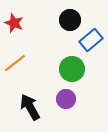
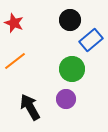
orange line: moved 2 px up
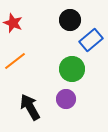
red star: moved 1 px left
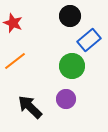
black circle: moved 4 px up
blue rectangle: moved 2 px left
green circle: moved 3 px up
black arrow: rotated 16 degrees counterclockwise
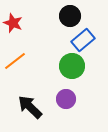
blue rectangle: moved 6 px left
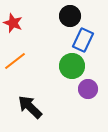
blue rectangle: rotated 25 degrees counterclockwise
purple circle: moved 22 px right, 10 px up
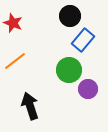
blue rectangle: rotated 15 degrees clockwise
green circle: moved 3 px left, 4 px down
black arrow: moved 1 px up; rotated 28 degrees clockwise
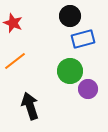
blue rectangle: moved 1 px up; rotated 35 degrees clockwise
green circle: moved 1 px right, 1 px down
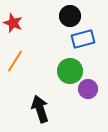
orange line: rotated 20 degrees counterclockwise
black arrow: moved 10 px right, 3 px down
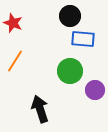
blue rectangle: rotated 20 degrees clockwise
purple circle: moved 7 px right, 1 px down
